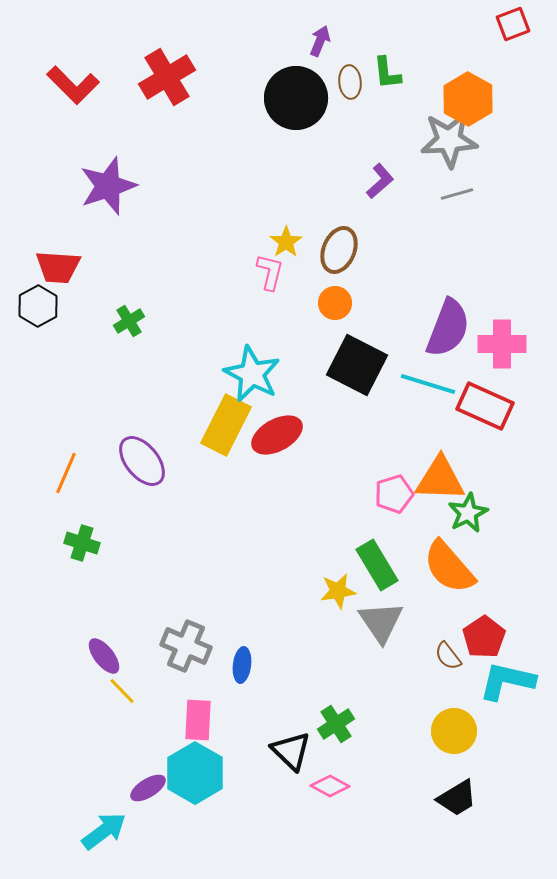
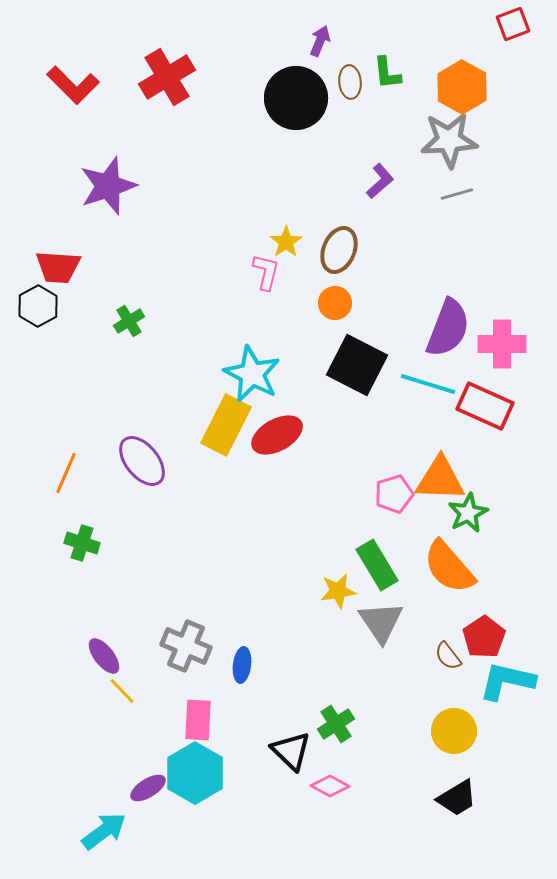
orange hexagon at (468, 99): moved 6 px left, 12 px up
pink L-shape at (270, 272): moved 4 px left
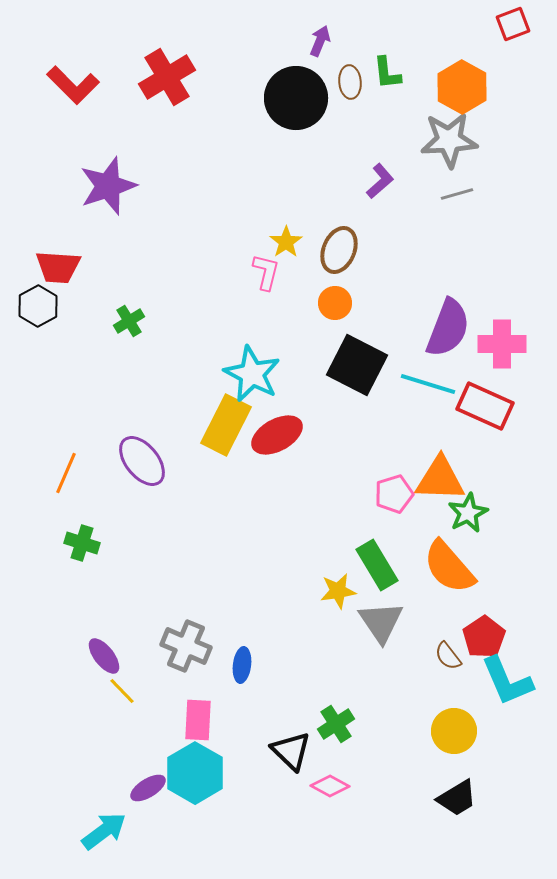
cyan L-shape at (507, 681): rotated 126 degrees counterclockwise
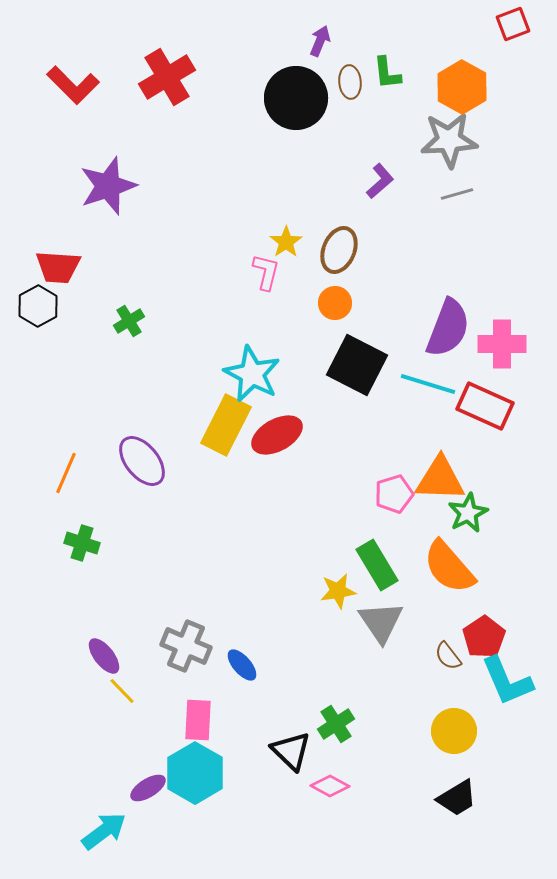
blue ellipse at (242, 665): rotated 48 degrees counterclockwise
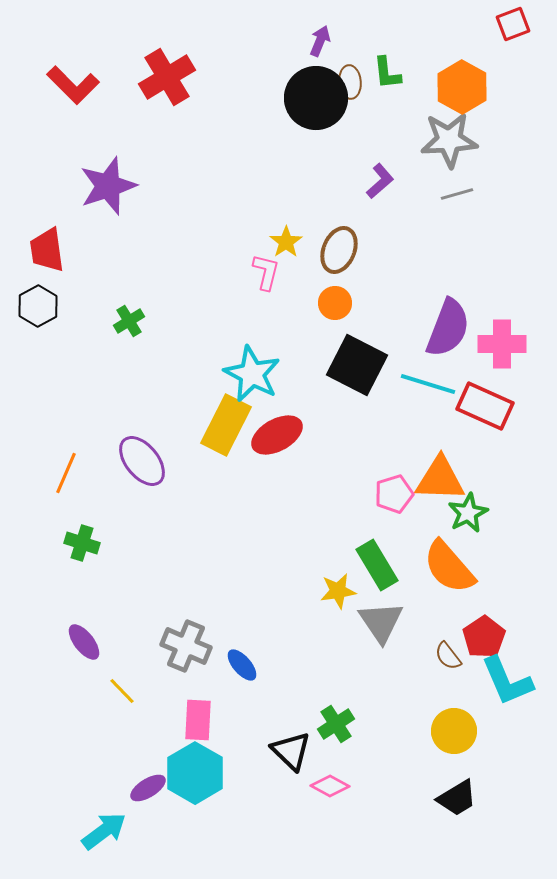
black circle at (296, 98): moved 20 px right
red trapezoid at (58, 267): moved 11 px left, 17 px up; rotated 78 degrees clockwise
purple ellipse at (104, 656): moved 20 px left, 14 px up
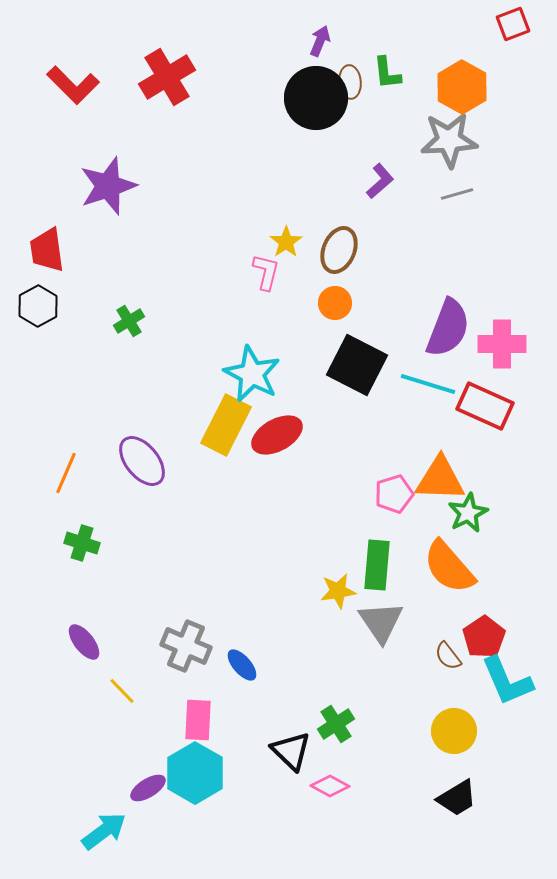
green rectangle at (377, 565): rotated 36 degrees clockwise
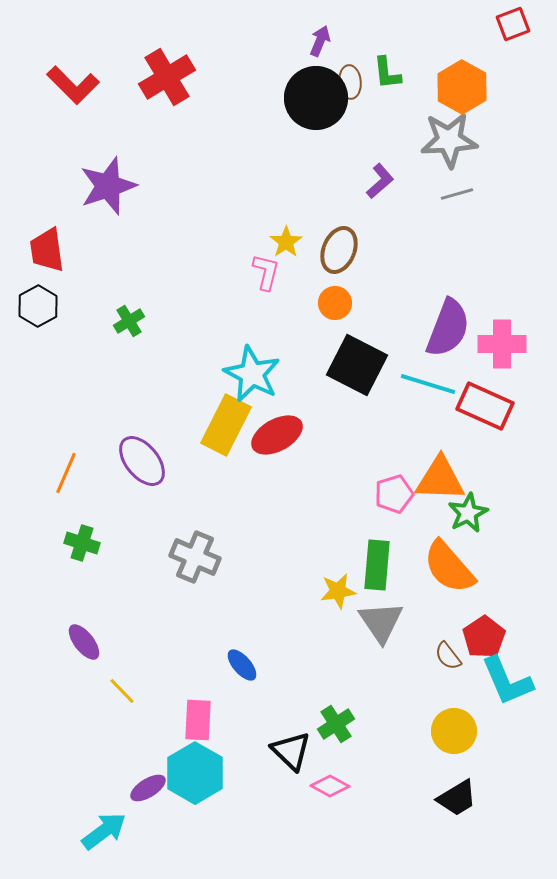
gray cross at (186, 646): moved 9 px right, 89 px up
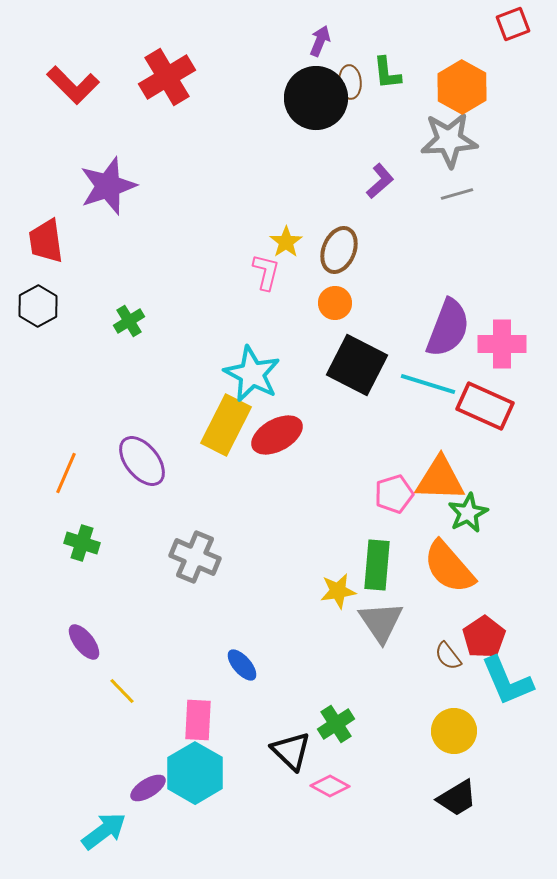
red trapezoid at (47, 250): moved 1 px left, 9 px up
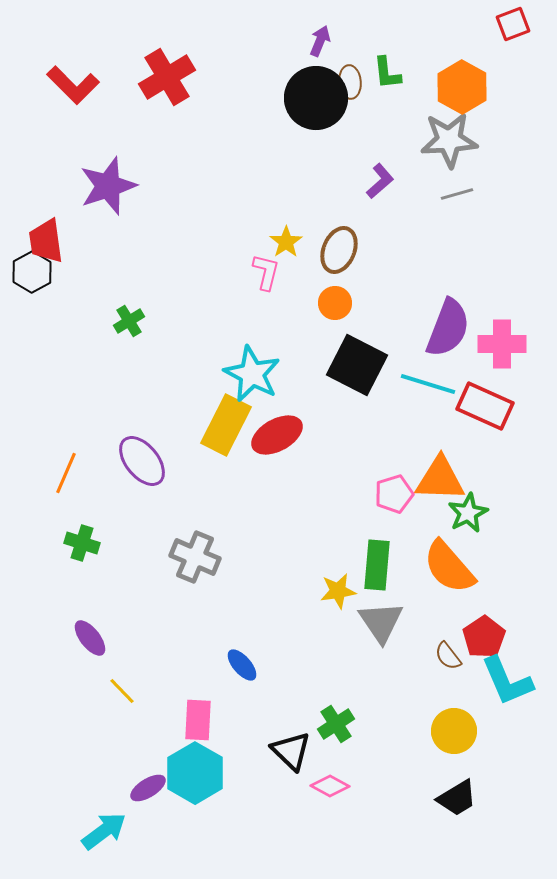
black hexagon at (38, 306): moved 6 px left, 34 px up
purple ellipse at (84, 642): moved 6 px right, 4 px up
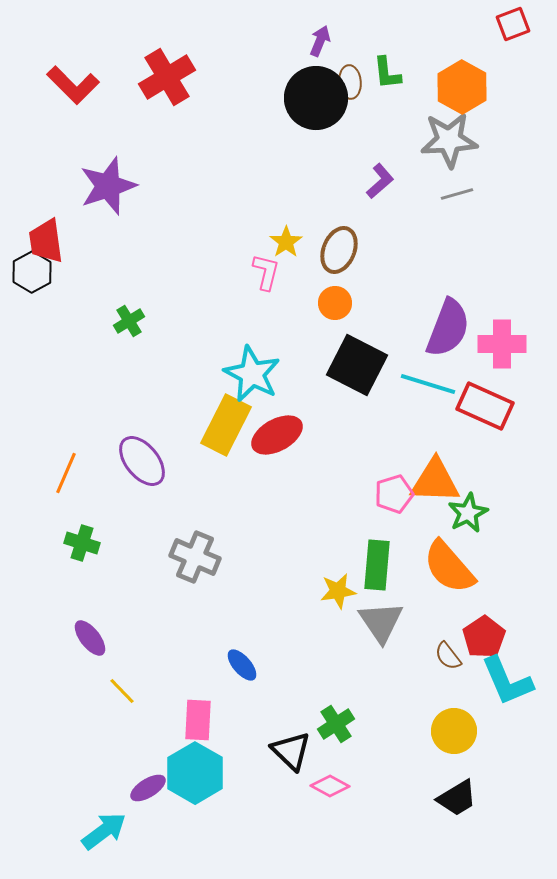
orange triangle at (440, 479): moved 5 px left, 2 px down
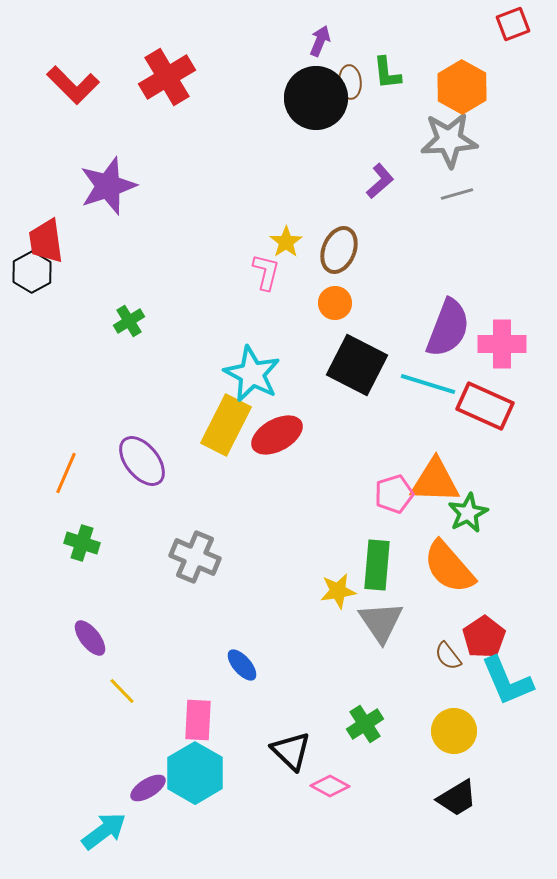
green cross at (336, 724): moved 29 px right
